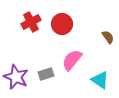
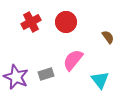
red circle: moved 4 px right, 2 px up
pink semicircle: moved 1 px right
cyan triangle: rotated 18 degrees clockwise
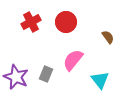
gray rectangle: rotated 49 degrees counterclockwise
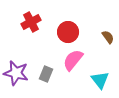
red circle: moved 2 px right, 10 px down
purple star: moved 4 px up; rotated 10 degrees counterclockwise
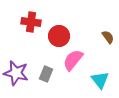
red cross: rotated 36 degrees clockwise
red circle: moved 9 px left, 4 px down
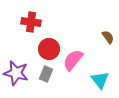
red circle: moved 10 px left, 13 px down
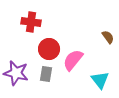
gray rectangle: rotated 14 degrees counterclockwise
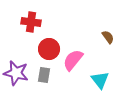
gray rectangle: moved 2 px left, 1 px down
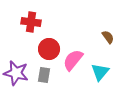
cyan triangle: moved 8 px up; rotated 18 degrees clockwise
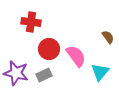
pink semicircle: moved 3 px right, 4 px up; rotated 105 degrees clockwise
gray rectangle: rotated 56 degrees clockwise
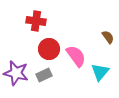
red cross: moved 5 px right, 1 px up
